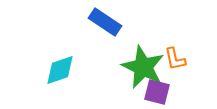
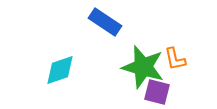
green star: rotated 9 degrees counterclockwise
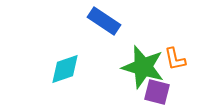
blue rectangle: moved 1 px left, 1 px up
cyan diamond: moved 5 px right, 1 px up
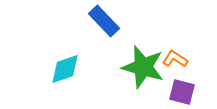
blue rectangle: rotated 12 degrees clockwise
orange L-shape: rotated 135 degrees clockwise
purple square: moved 25 px right
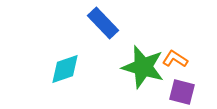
blue rectangle: moved 1 px left, 2 px down
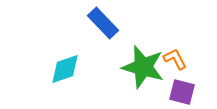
orange L-shape: rotated 30 degrees clockwise
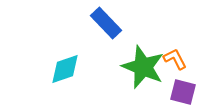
blue rectangle: moved 3 px right
green star: rotated 6 degrees clockwise
purple square: moved 1 px right
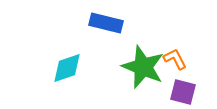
blue rectangle: rotated 32 degrees counterclockwise
cyan diamond: moved 2 px right, 1 px up
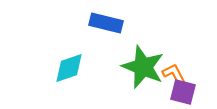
orange L-shape: moved 1 px left, 15 px down
cyan diamond: moved 2 px right
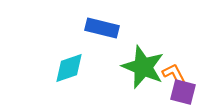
blue rectangle: moved 4 px left, 5 px down
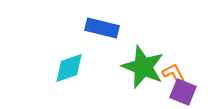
purple square: rotated 8 degrees clockwise
